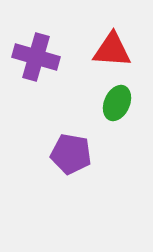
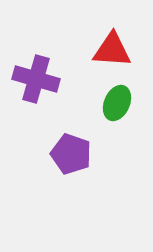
purple cross: moved 22 px down
purple pentagon: rotated 9 degrees clockwise
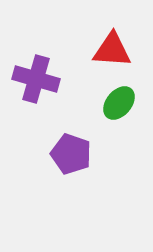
green ellipse: moved 2 px right; rotated 16 degrees clockwise
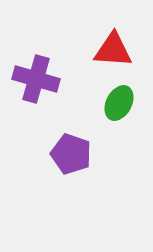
red triangle: moved 1 px right
green ellipse: rotated 12 degrees counterclockwise
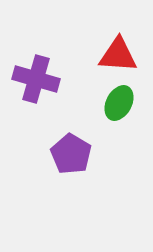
red triangle: moved 5 px right, 5 px down
purple pentagon: rotated 12 degrees clockwise
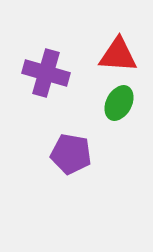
purple cross: moved 10 px right, 6 px up
purple pentagon: rotated 21 degrees counterclockwise
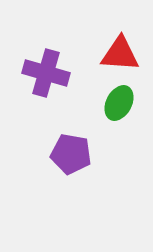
red triangle: moved 2 px right, 1 px up
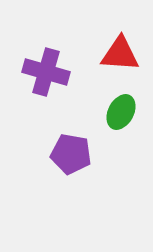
purple cross: moved 1 px up
green ellipse: moved 2 px right, 9 px down
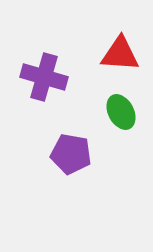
purple cross: moved 2 px left, 5 px down
green ellipse: rotated 56 degrees counterclockwise
